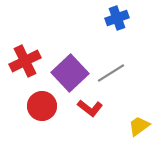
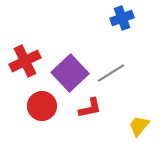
blue cross: moved 5 px right
red L-shape: rotated 50 degrees counterclockwise
yellow trapezoid: rotated 15 degrees counterclockwise
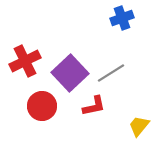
red L-shape: moved 4 px right, 2 px up
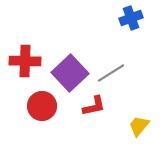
blue cross: moved 9 px right
red cross: rotated 28 degrees clockwise
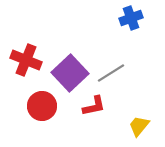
red cross: moved 1 px right, 1 px up; rotated 20 degrees clockwise
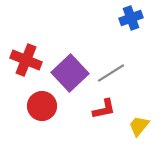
red L-shape: moved 10 px right, 3 px down
